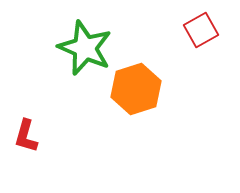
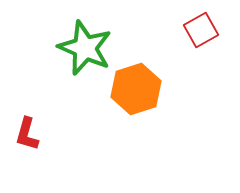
red L-shape: moved 1 px right, 2 px up
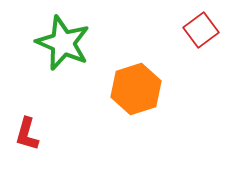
red square: rotated 8 degrees counterclockwise
green star: moved 22 px left, 5 px up
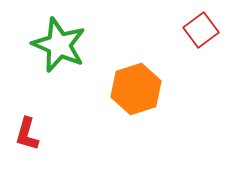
green star: moved 4 px left, 2 px down
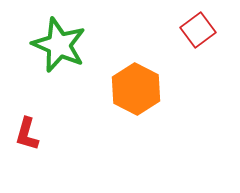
red square: moved 3 px left
orange hexagon: rotated 15 degrees counterclockwise
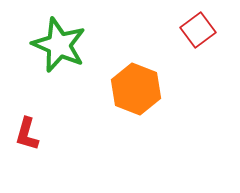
orange hexagon: rotated 6 degrees counterclockwise
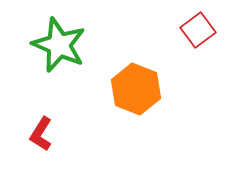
red L-shape: moved 14 px right; rotated 16 degrees clockwise
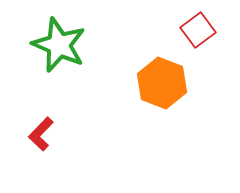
orange hexagon: moved 26 px right, 6 px up
red L-shape: rotated 12 degrees clockwise
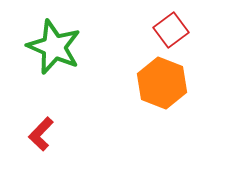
red square: moved 27 px left
green star: moved 5 px left, 2 px down
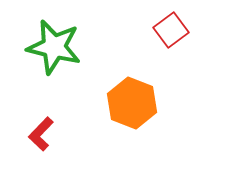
green star: rotated 10 degrees counterclockwise
orange hexagon: moved 30 px left, 20 px down
